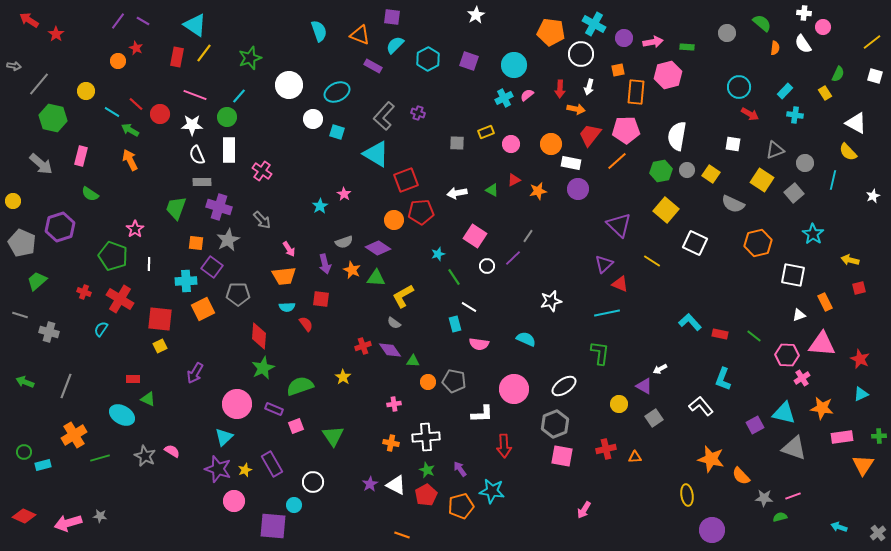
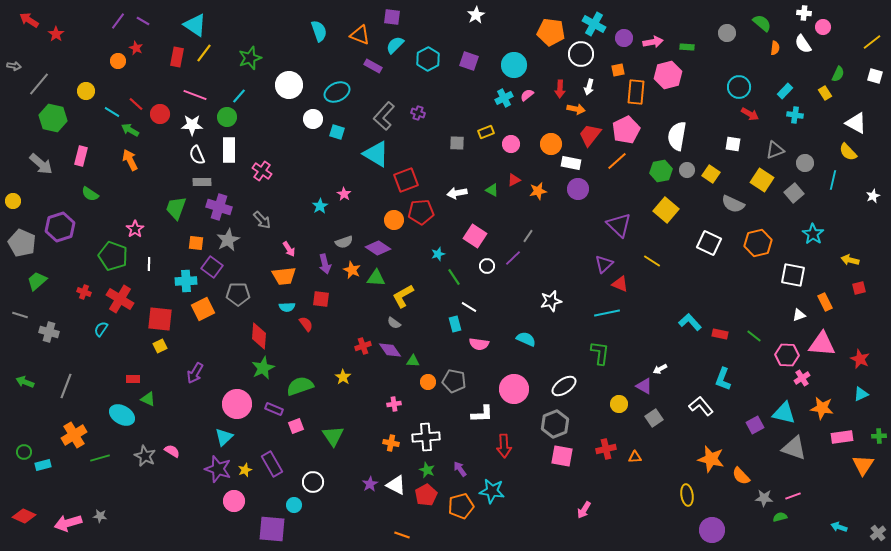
pink pentagon at (626, 130): rotated 24 degrees counterclockwise
white square at (695, 243): moved 14 px right
purple square at (273, 526): moved 1 px left, 3 px down
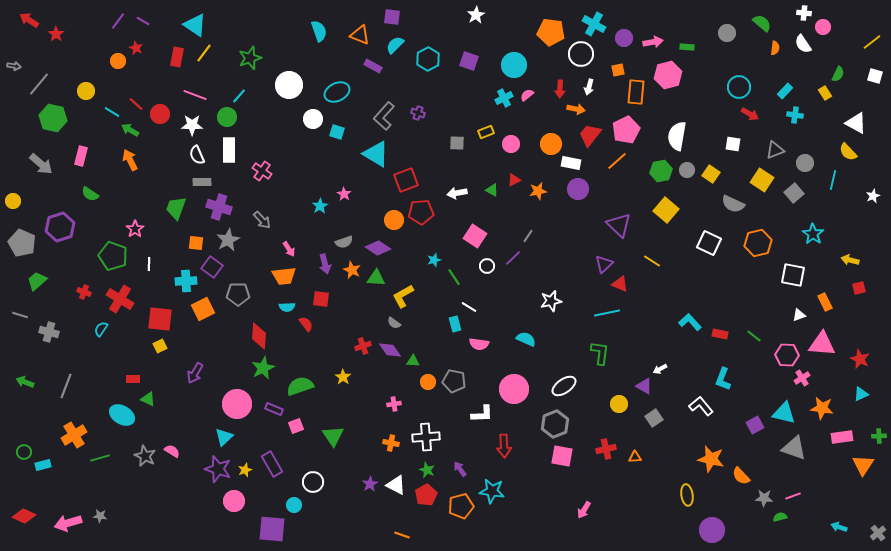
cyan star at (438, 254): moved 4 px left, 6 px down
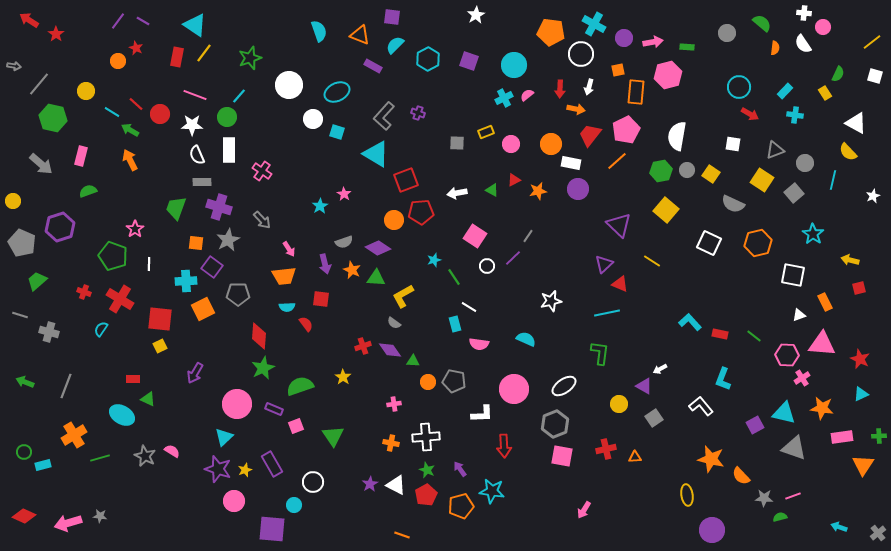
green semicircle at (90, 194): moved 2 px left, 3 px up; rotated 126 degrees clockwise
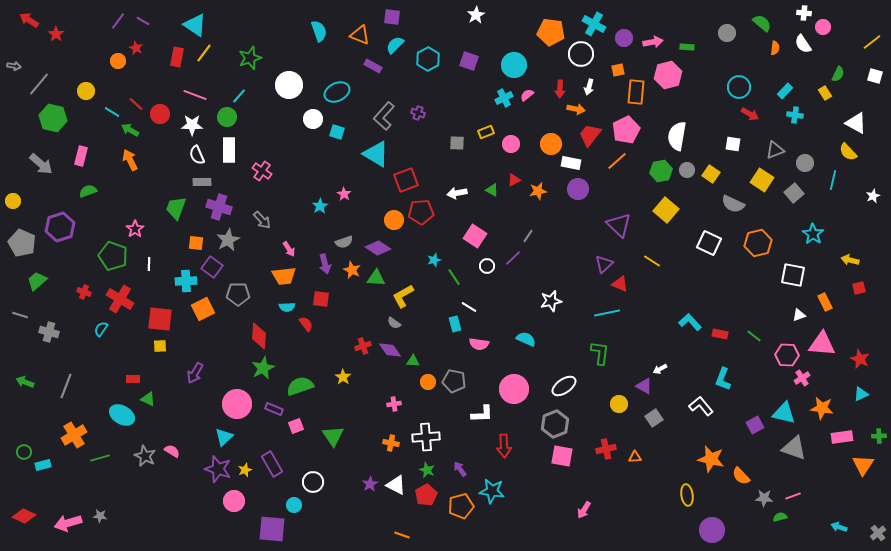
yellow square at (160, 346): rotated 24 degrees clockwise
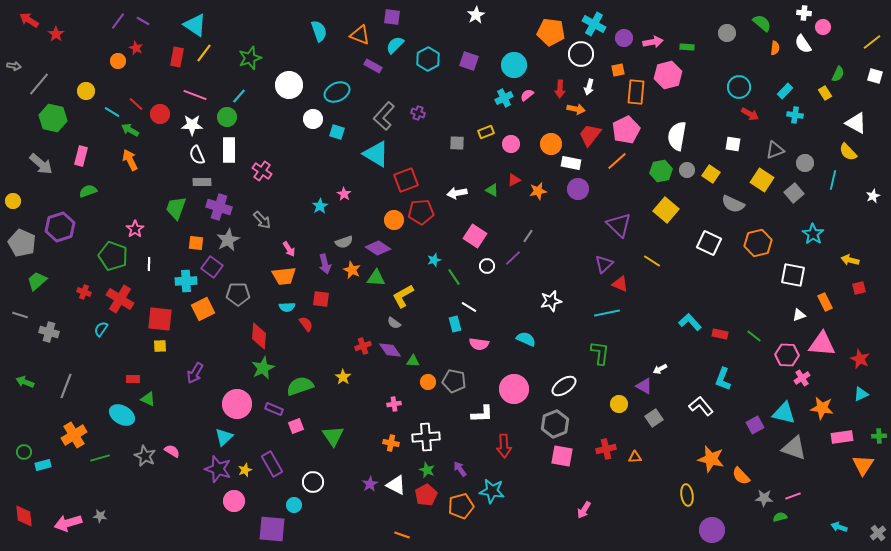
red diamond at (24, 516): rotated 60 degrees clockwise
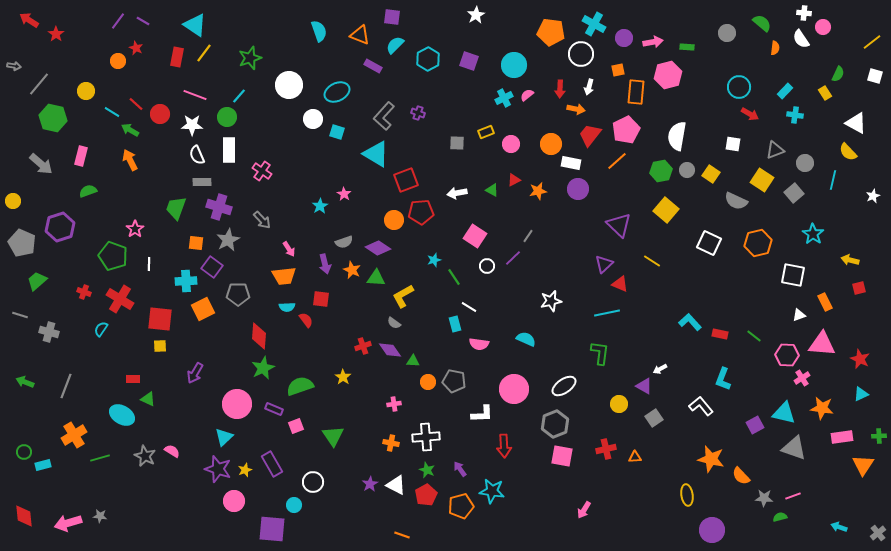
white semicircle at (803, 44): moved 2 px left, 5 px up
gray semicircle at (733, 204): moved 3 px right, 3 px up
red semicircle at (306, 324): moved 4 px up
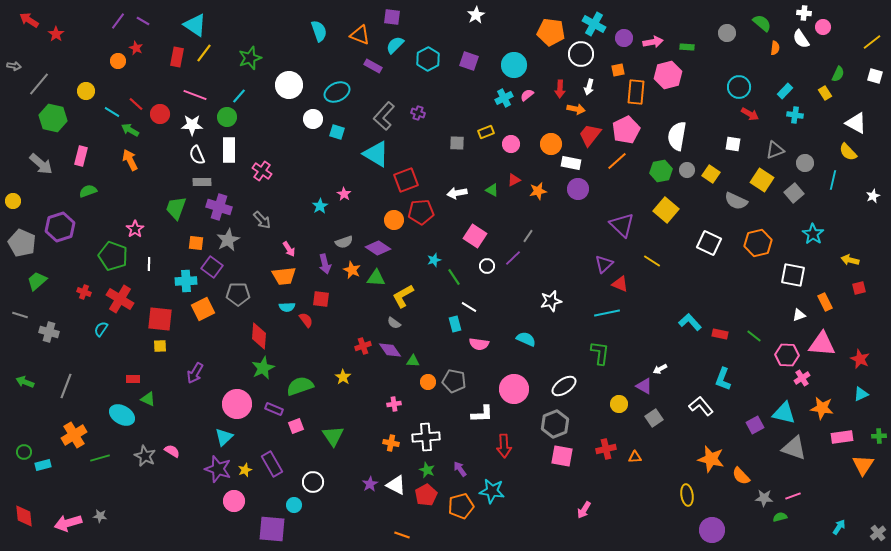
purple triangle at (619, 225): moved 3 px right
cyan arrow at (839, 527): rotated 105 degrees clockwise
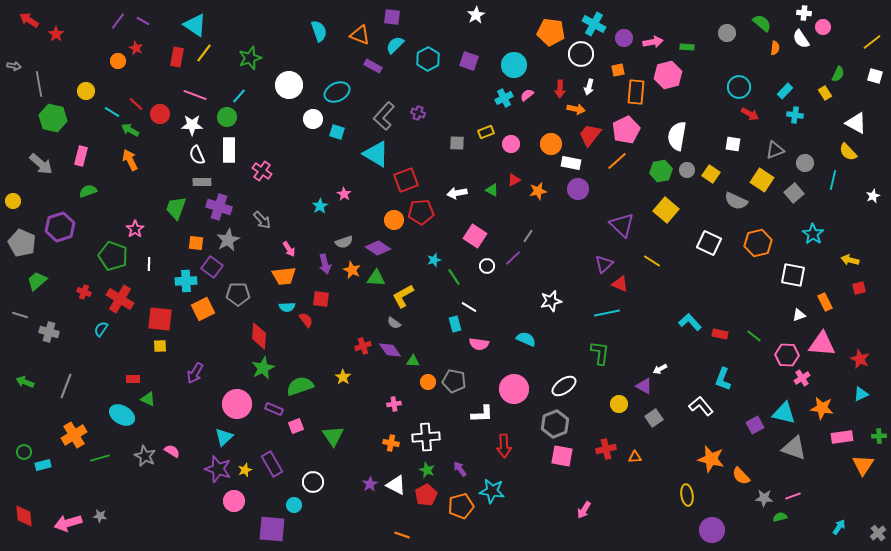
gray line at (39, 84): rotated 50 degrees counterclockwise
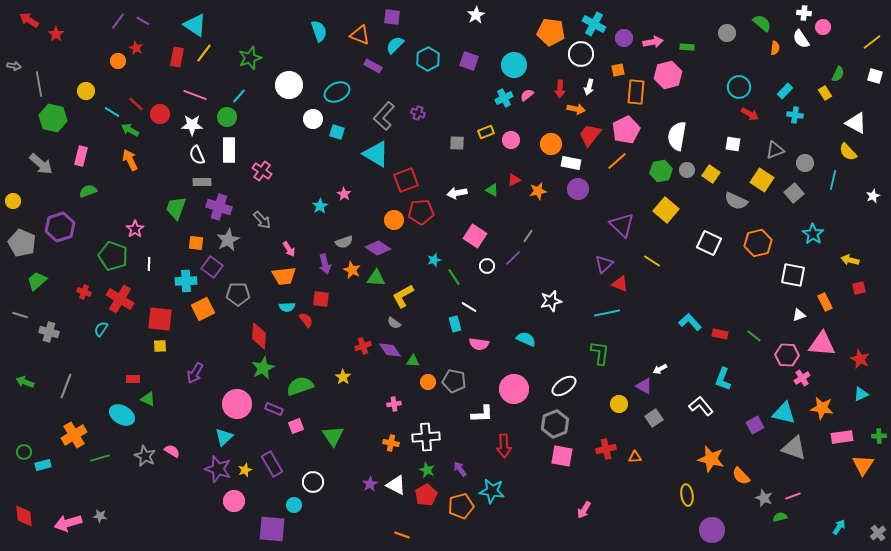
pink circle at (511, 144): moved 4 px up
gray star at (764, 498): rotated 18 degrees clockwise
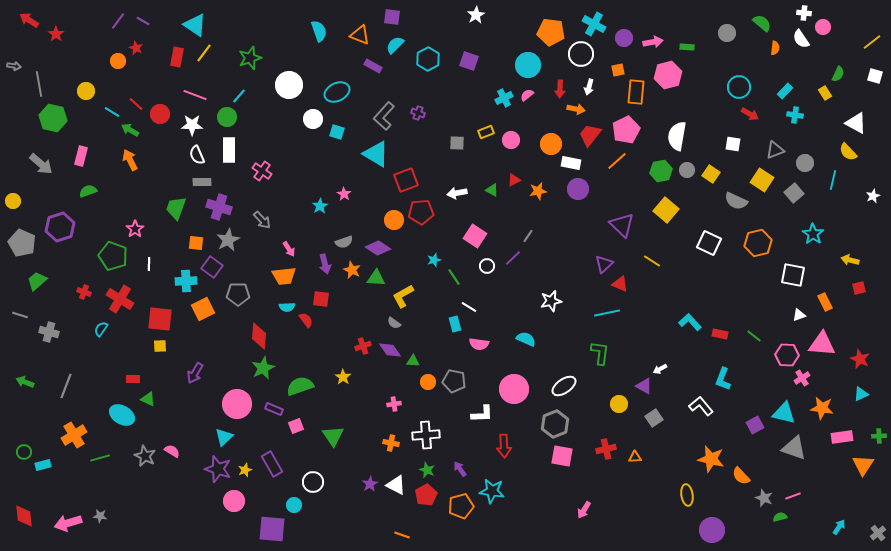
cyan circle at (514, 65): moved 14 px right
white cross at (426, 437): moved 2 px up
